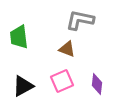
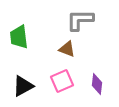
gray L-shape: rotated 12 degrees counterclockwise
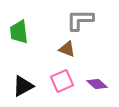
green trapezoid: moved 5 px up
purple diamond: rotated 55 degrees counterclockwise
